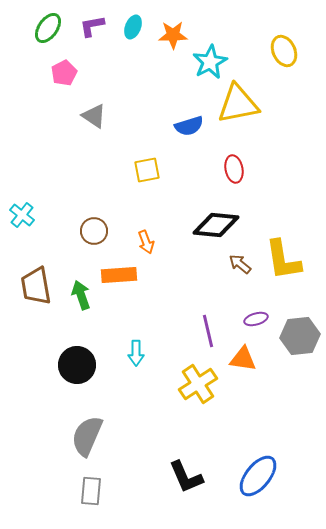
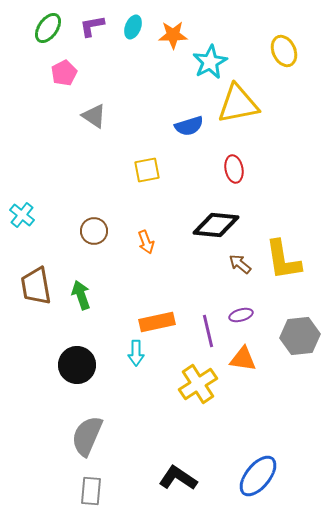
orange rectangle: moved 38 px right, 47 px down; rotated 8 degrees counterclockwise
purple ellipse: moved 15 px left, 4 px up
black L-shape: moved 8 px left, 1 px down; rotated 147 degrees clockwise
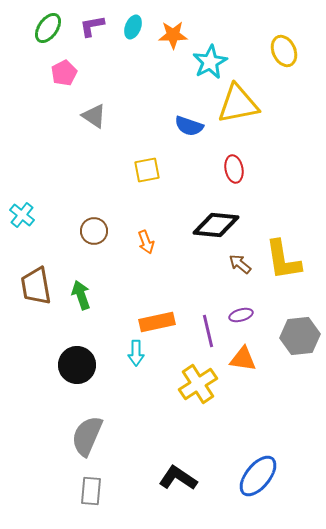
blue semicircle: rotated 36 degrees clockwise
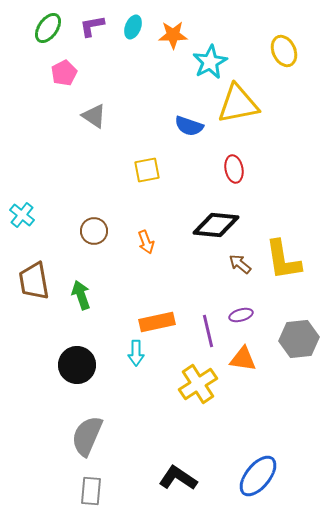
brown trapezoid: moved 2 px left, 5 px up
gray hexagon: moved 1 px left, 3 px down
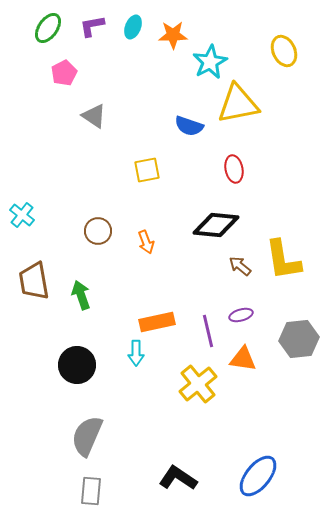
brown circle: moved 4 px right
brown arrow: moved 2 px down
yellow cross: rotated 6 degrees counterclockwise
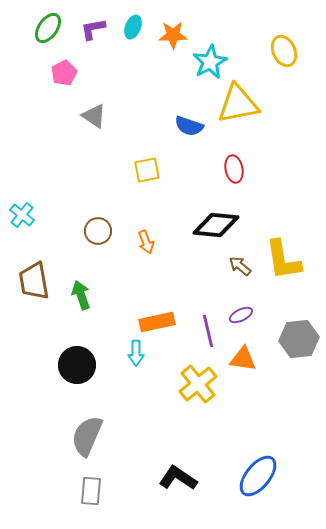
purple L-shape: moved 1 px right, 3 px down
purple ellipse: rotated 10 degrees counterclockwise
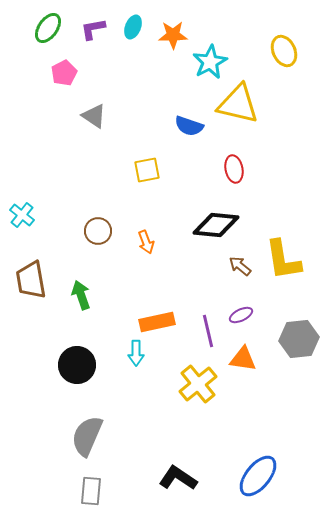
yellow triangle: rotated 24 degrees clockwise
brown trapezoid: moved 3 px left, 1 px up
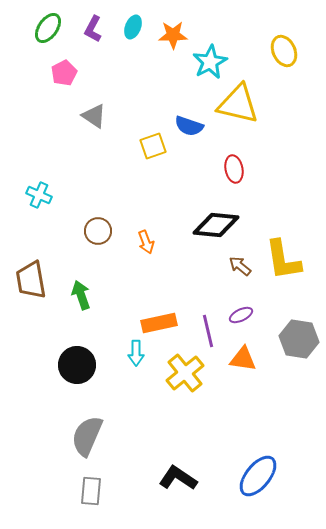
purple L-shape: rotated 52 degrees counterclockwise
yellow square: moved 6 px right, 24 px up; rotated 8 degrees counterclockwise
cyan cross: moved 17 px right, 20 px up; rotated 15 degrees counterclockwise
orange rectangle: moved 2 px right, 1 px down
gray hexagon: rotated 15 degrees clockwise
yellow cross: moved 13 px left, 11 px up
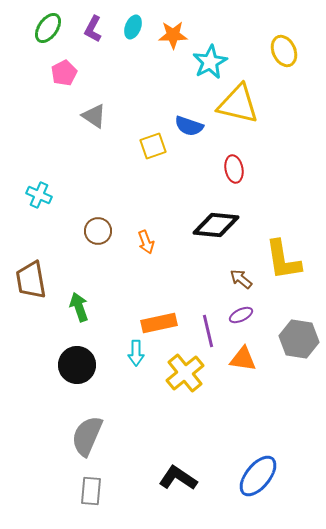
brown arrow: moved 1 px right, 13 px down
green arrow: moved 2 px left, 12 px down
